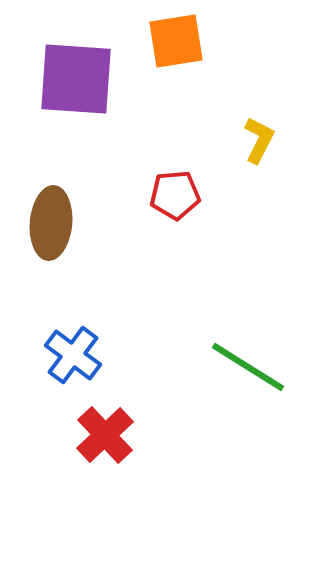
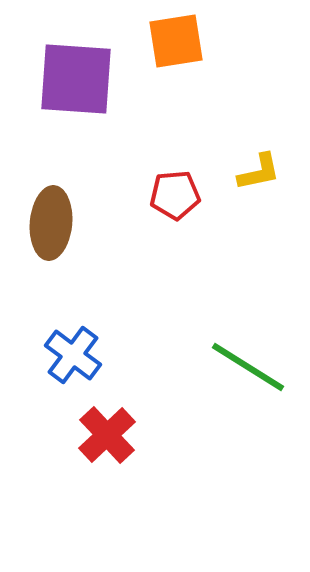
yellow L-shape: moved 32 px down; rotated 51 degrees clockwise
red cross: moved 2 px right
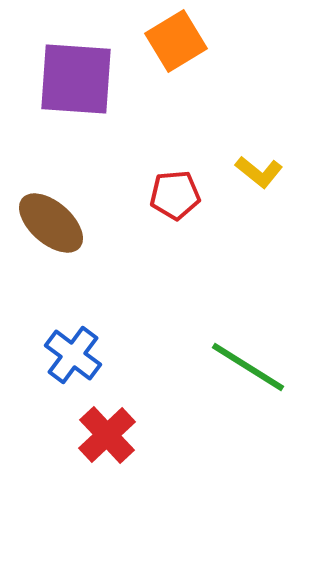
orange square: rotated 22 degrees counterclockwise
yellow L-shape: rotated 51 degrees clockwise
brown ellipse: rotated 54 degrees counterclockwise
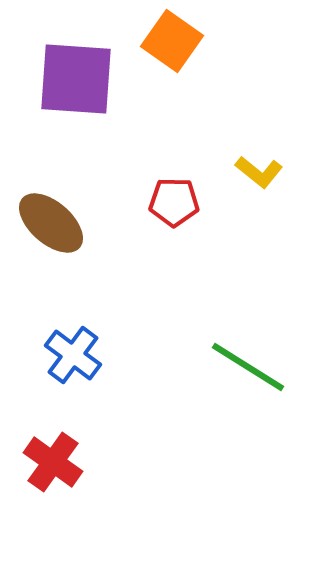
orange square: moved 4 px left; rotated 24 degrees counterclockwise
red pentagon: moved 1 px left, 7 px down; rotated 6 degrees clockwise
red cross: moved 54 px left, 27 px down; rotated 12 degrees counterclockwise
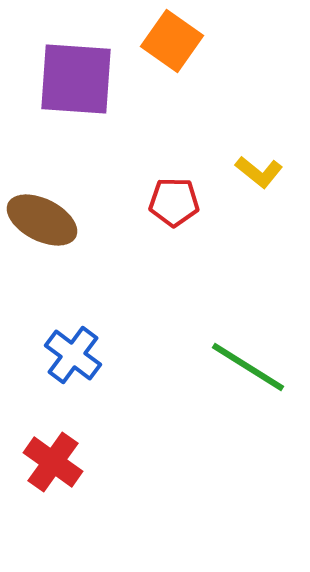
brown ellipse: moved 9 px left, 3 px up; rotated 14 degrees counterclockwise
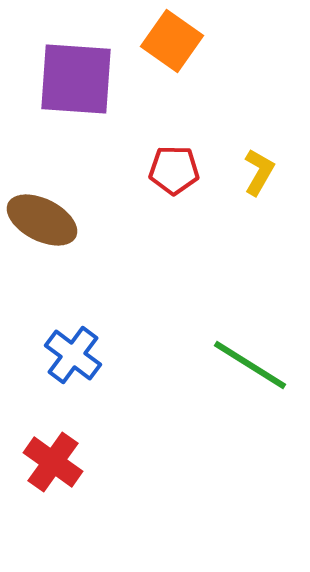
yellow L-shape: rotated 99 degrees counterclockwise
red pentagon: moved 32 px up
green line: moved 2 px right, 2 px up
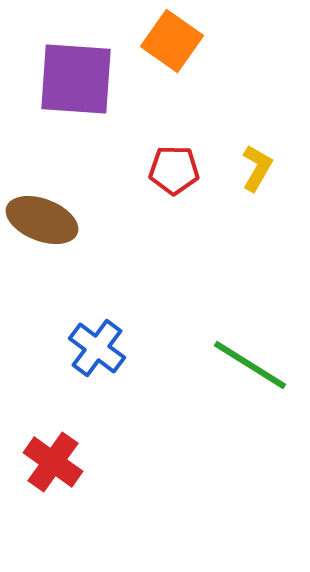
yellow L-shape: moved 2 px left, 4 px up
brown ellipse: rotated 6 degrees counterclockwise
blue cross: moved 24 px right, 7 px up
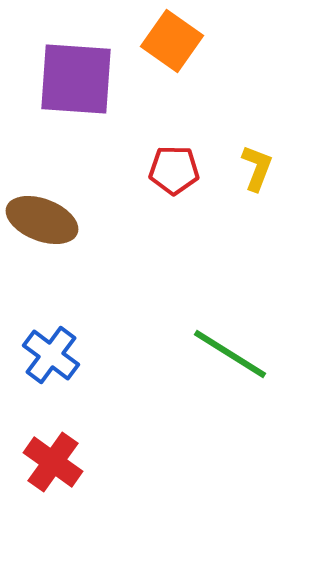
yellow L-shape: rotated 9 degrees counterclockwise
blue cross: moved 46 px left, 7 px down
green line: moved 20 px left, 11 px up
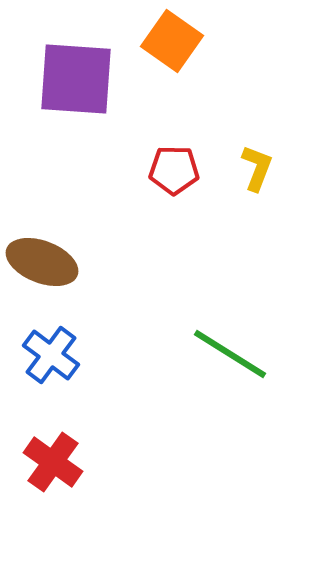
brown ellipse: moved 42 px down
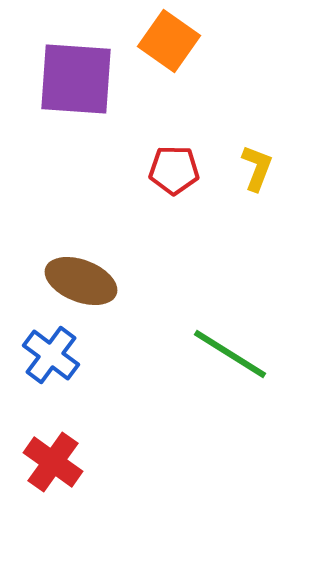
orange square: moved 3 px left
brown ellipse: moved 39 px right, 19 px down
